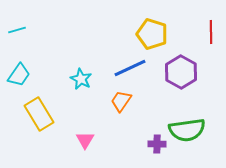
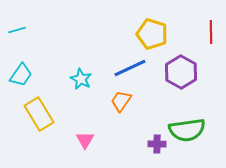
cyan trapezoid: moved 2 px right
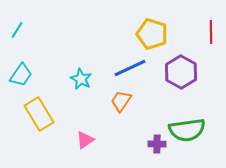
cyan line: rotated 42 degrees counterclockwise
pink triangle: rotated 24 degrees clockwise
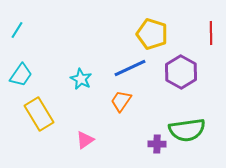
red line: moved 1 px down
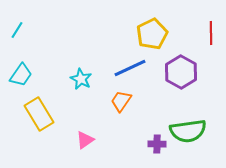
yellow pentagon: rotated 28 degrees clockwise
green semicircle: moved 1 px right, 1 px down
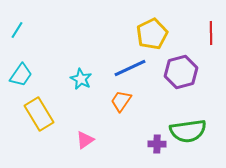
purple hexagon: rotated 16 degrees clockwise
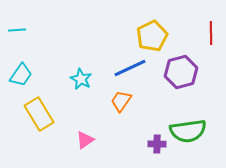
cyan line: rotated 54 degrees clockwise
yellow pentagon: moved 2 px down
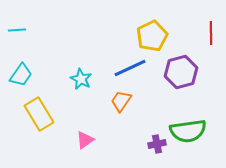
purple cross: rotated 12 degrees counterclockwise
